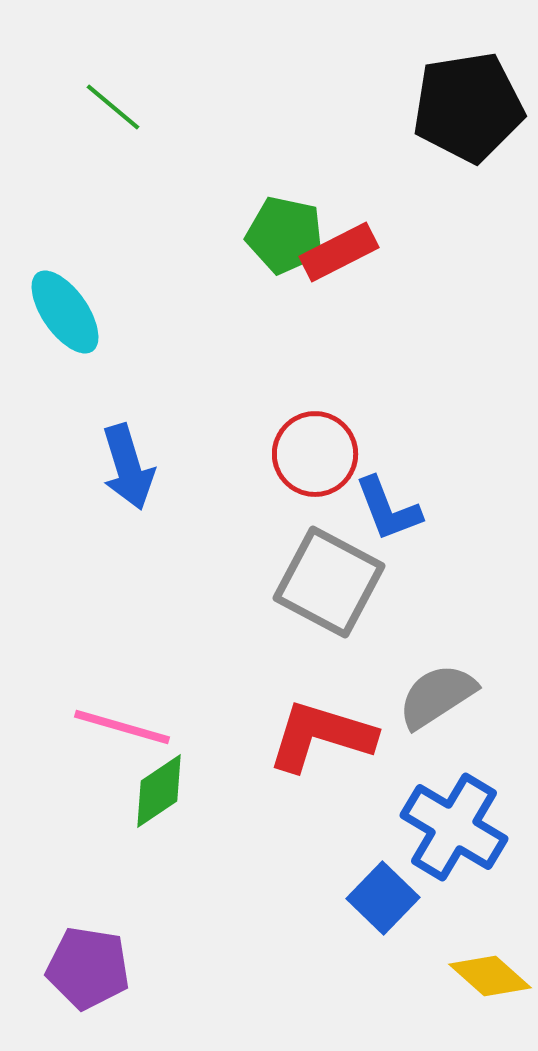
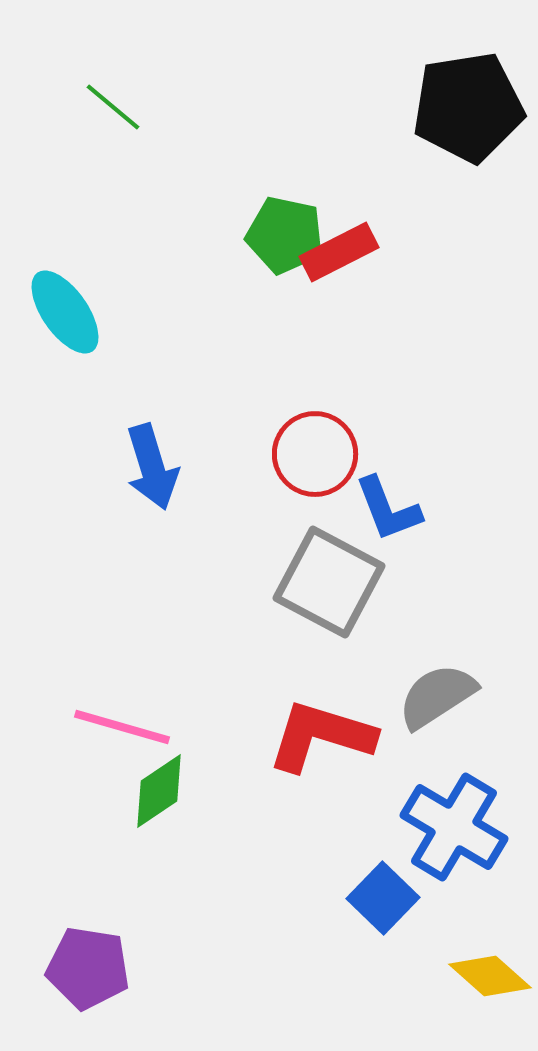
blue arrow: moved 24 px right
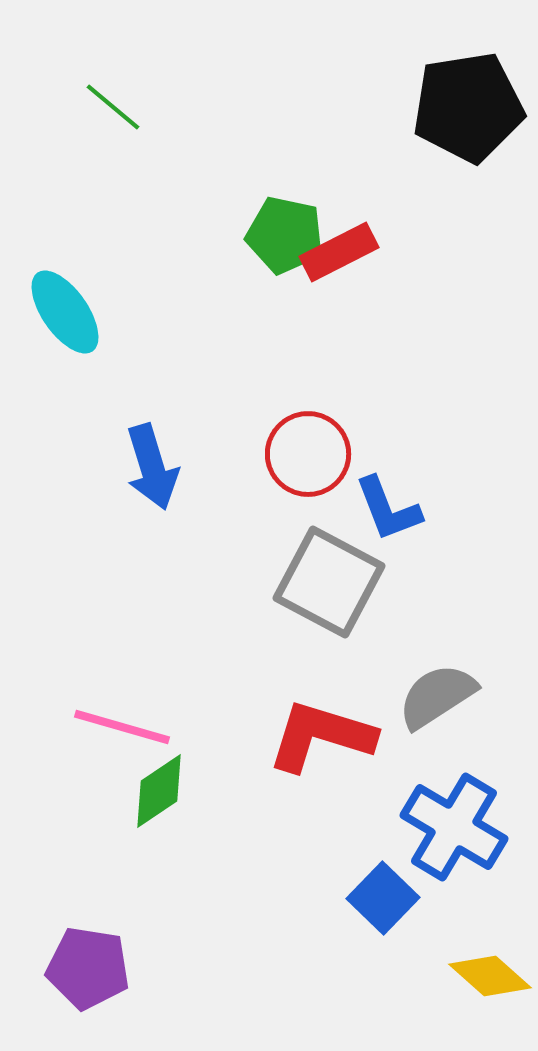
red circle: moved 7 px left
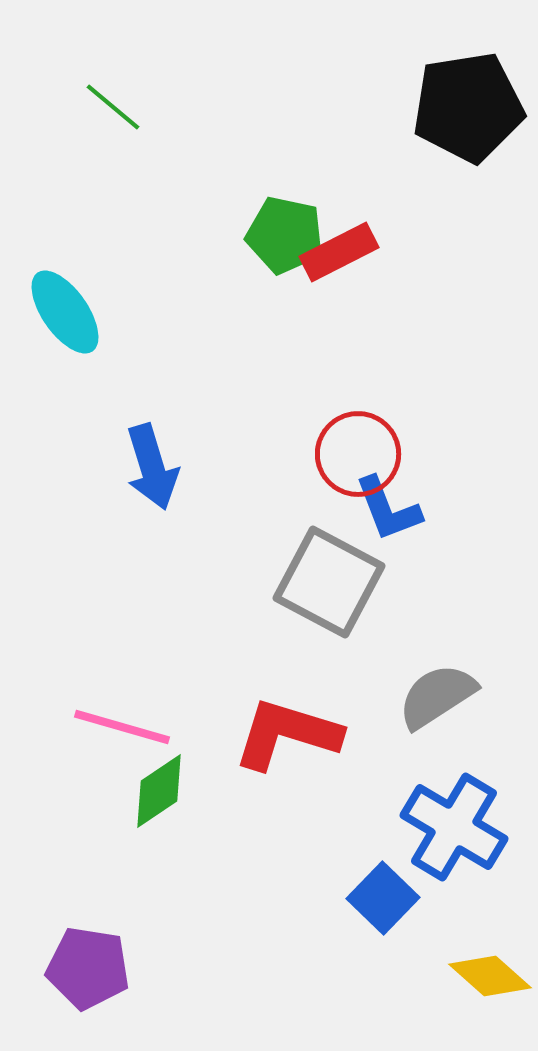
red circle: moved 50 px right
red L-shape: moved 34 px left, 2 px up
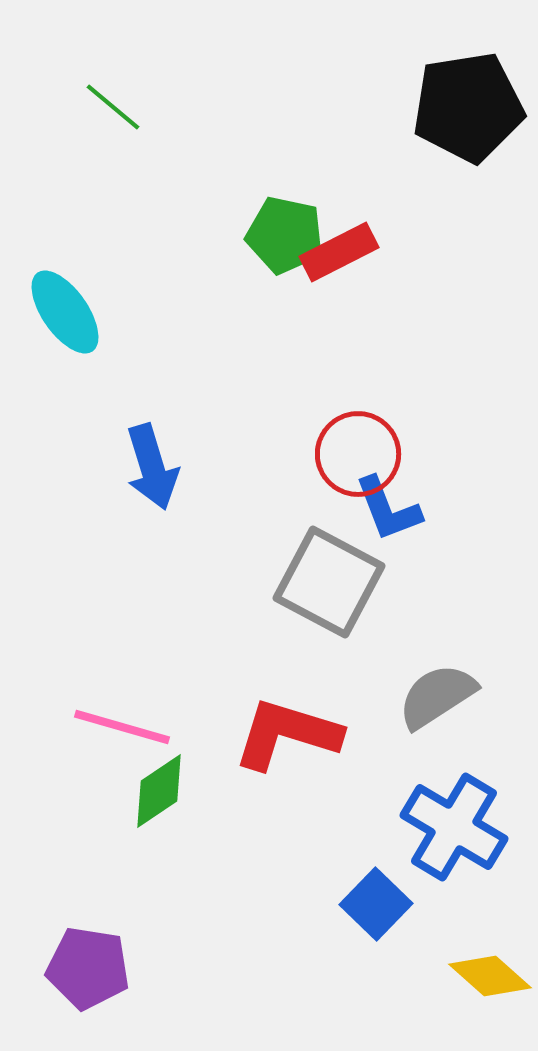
blue square: moved 7 px left, 6 px down
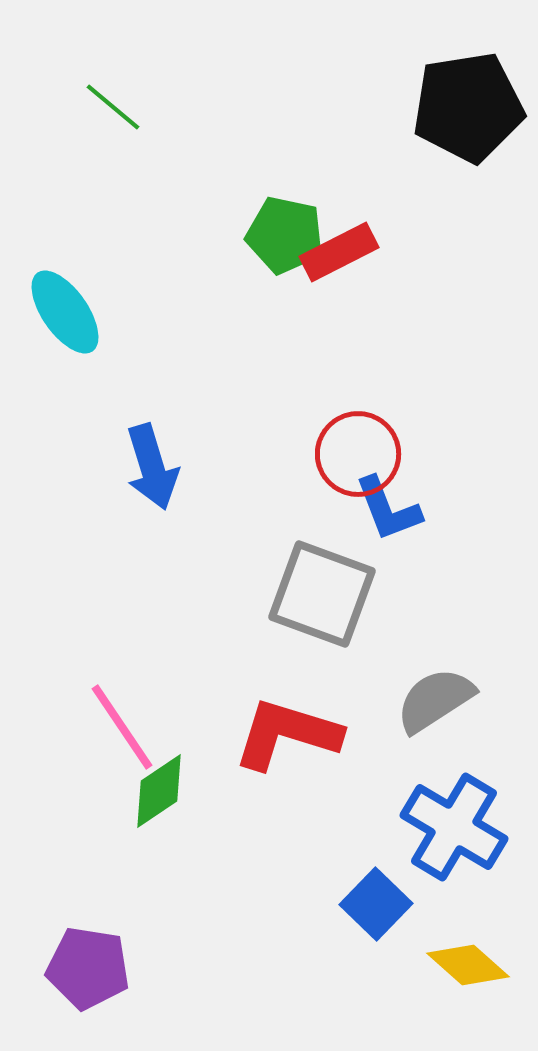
gray square: moved 7 px left, 12 px down; rotated 8 degrees counterclockwise
gray semicircle: moved 2 px left, 4 px down
pink line: rotated 40 degrees clockwise
yellow diamond: moved 22 px left, 11 px up
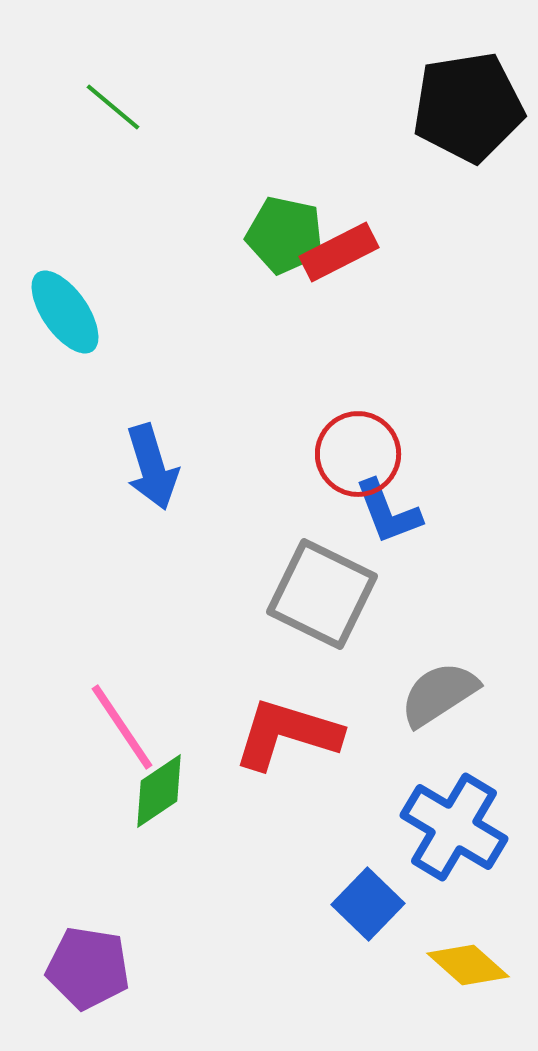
blue L-shape: moved 3 px down
gray square: rotated 6 degrees clockwise
gray semicircle: moved 4 px right, 6 px up
blue square: moved 8 px left
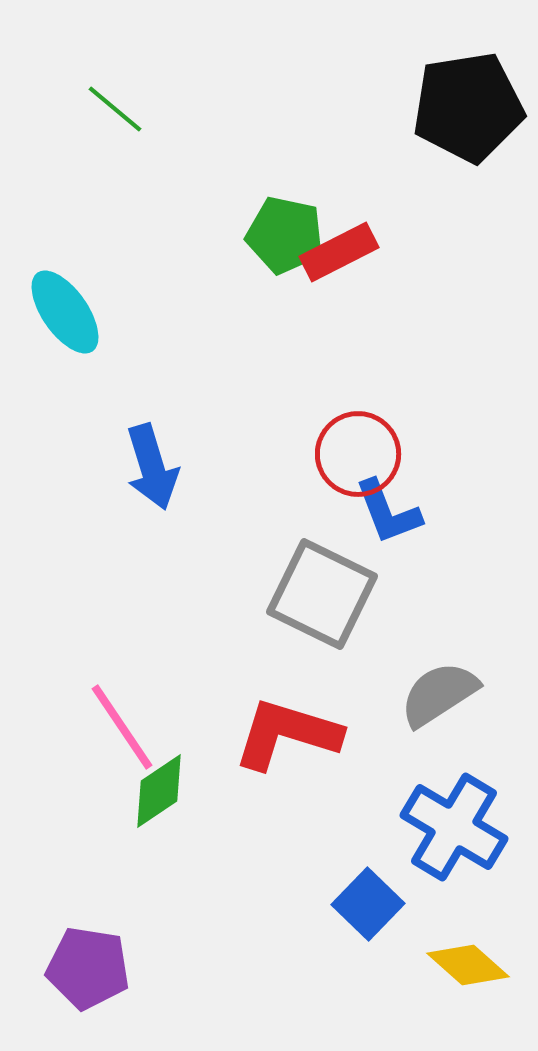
green line: moved 2 px right, 2 px down
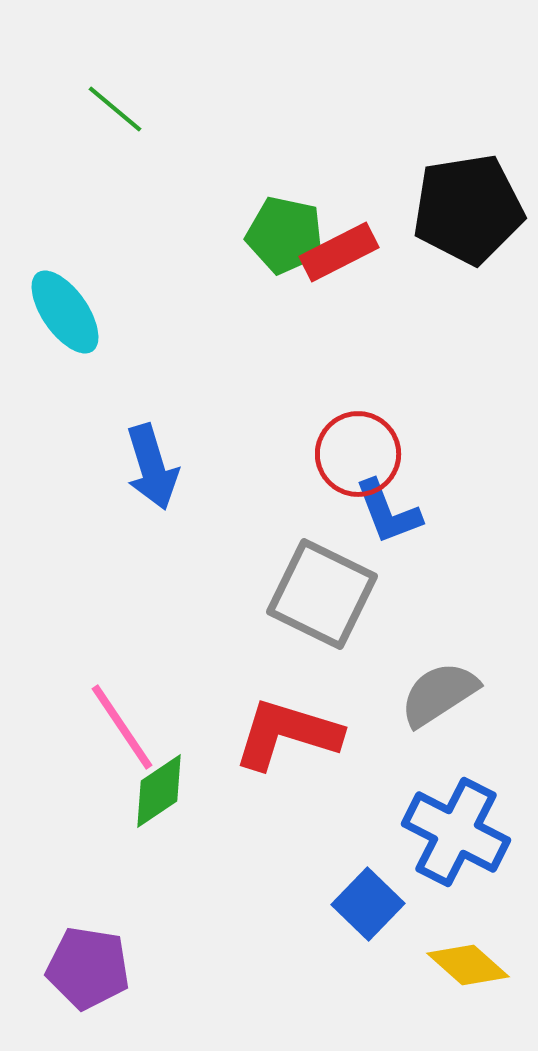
black pentagon: moved 102 px down
blue cross: moved 2 px right, 5 px down; rotated 4 degrees counterclockwise
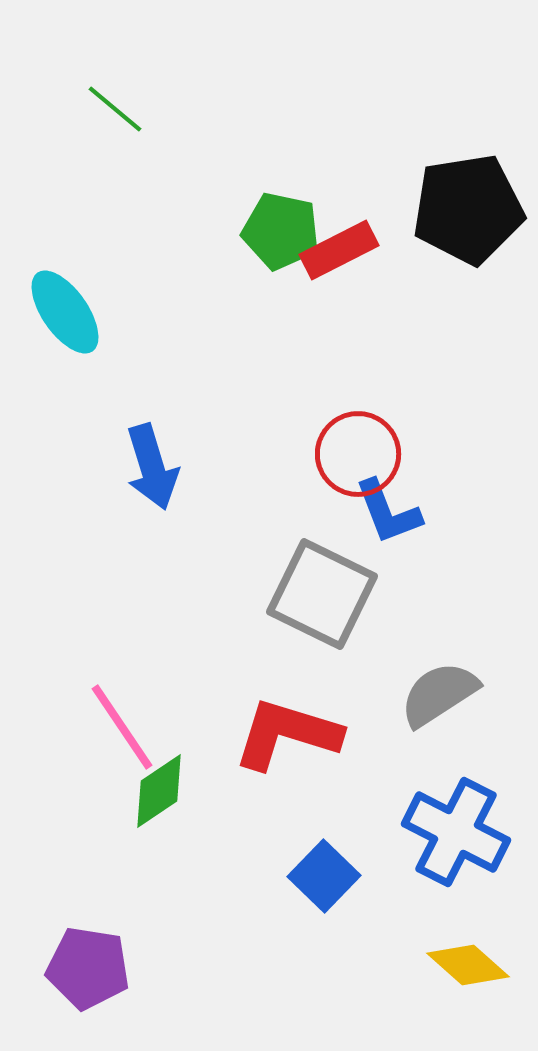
green pentagon: moved 4 px left, 4 px up
red rectangle: moved 2 px up
blue square: moved 44 px left, 28 px up
